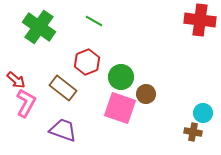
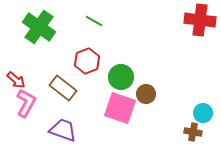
red hexagon: moved 1 px up
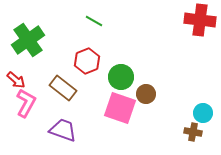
green cross: moved 11 px left, 13 px down; rotated 20 degrees clockwise
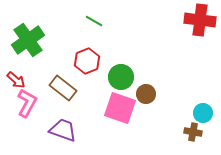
pink L-shape: moved 1 px right
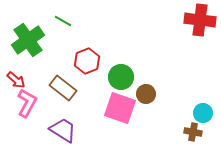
green line: moved 31 px left
purple trapezoid: rotated 12 degrees clockwise
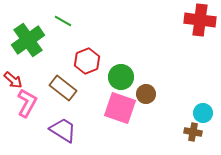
red arrow: moved 3 px left
